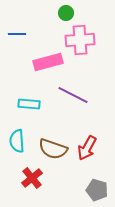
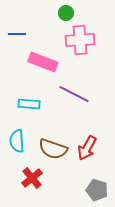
pink rectangle: moved 5 px left; rotated 36 degrees clockwise
purple line: moved 1 px right, 1 px up
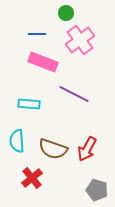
blue line: moved 20 px right
pink cross: rotated 32 degrees counterclockwise
red arrow: moved 1 px down
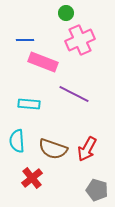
blue line: moved 12 px left, 6 px down
pink cross: rotated 12 degrees clockwise
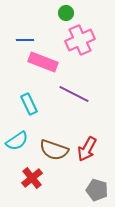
cyan rectangle: rotated 60 degrees clockwise
cyan semicircle: rotated 120 degrees counterclockwise
brown semicircle: moved 1 px right, 1 px down
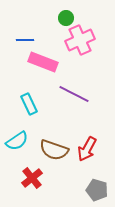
green circle: moved 5 px down
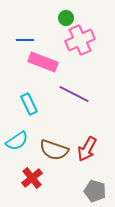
gray pentagon: moved 2 px left, 1 px down
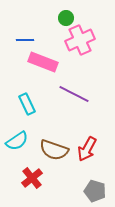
cyan rectangle: moved 2 px left
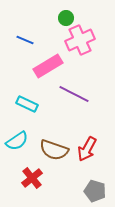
blue line: rotated 24 degrees clockwise
pink rectangle: moved 5 px right, 4 px down; rotated 52 degrees counterclockwise
cyan rectangle: rotated 40 degrees counterclockwise
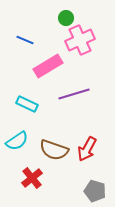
purple line: rotated 44 degrees counterclockwise
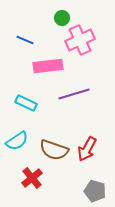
green circle: moved 4 px left
pink rectangle: rotated 24 degrees clockwise
cyan rectangle: moved 1 px left, 1 px up
